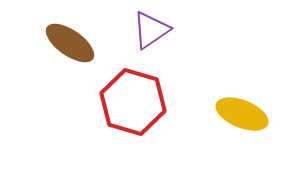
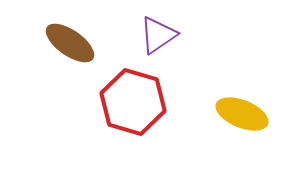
purple triangle: moved 7 px right, 5 px down
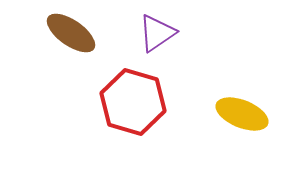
purple triangle: moved 1 px left, 2 px up
brown ellipse: moved 1 px right, 10 px up
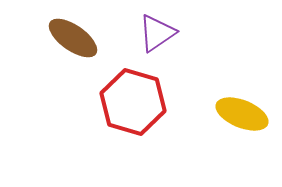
brown ellipse: moved 2 px right, 5 px down
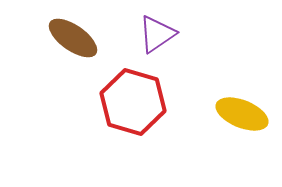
purple triangle: moved 1 px down
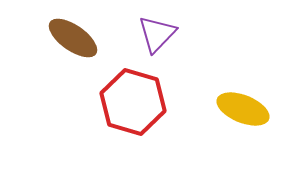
purple triangle: rotated 12 degrees counterclockwise
yellow ellipse: moved 1 px right, 5 px up
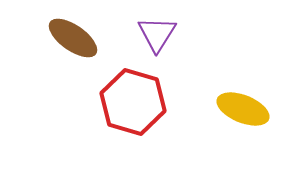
purple triangle: rotated 12 degrees counterclockwise
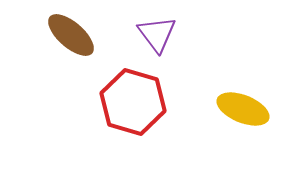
purple triangle: rotated 9 degrees counterclockwise
brown ellipse: moved 2 px left, 3 px up; rotated 6 degrees clockwise
